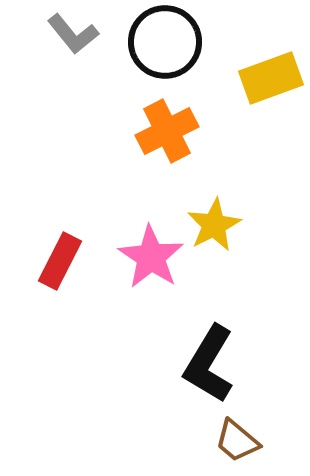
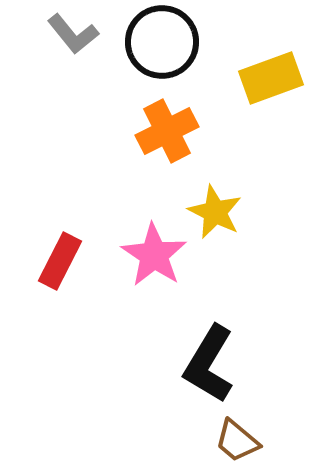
black circle: moved 3 px left
yellow star: moved 1 px right, 13 px up; rotated 18 degrees counterclockwise
pink star: moved 3 px right, 2 px up
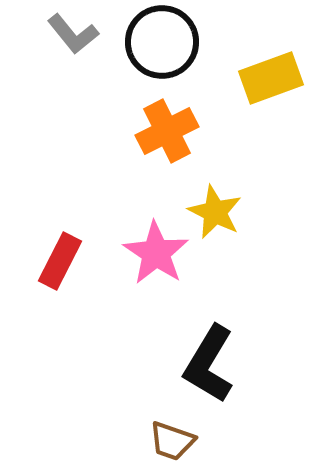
pink star: moved 2 px right, 2 px up
brown trapezoid: moved 65 px left; rotated 21 degrees counterclockwise
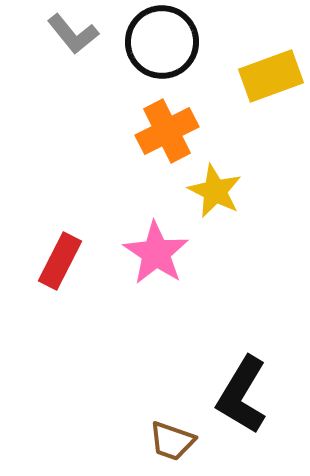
yellow rectangle: moved 2 px up
yellow star: moved 21 px up
black L-shape: moved 33 px right, 31 px down
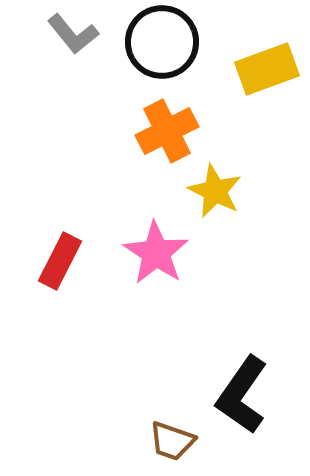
yellow rectangle: moved 4 px left, 7 px up
black L-shape: rotated 4 degrees clockwise
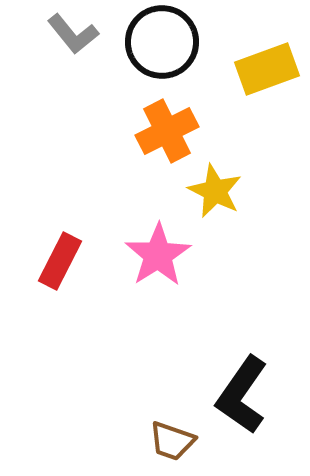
pink star: moved 2 px right, 2 px down; rotated 6 degrees clockwise
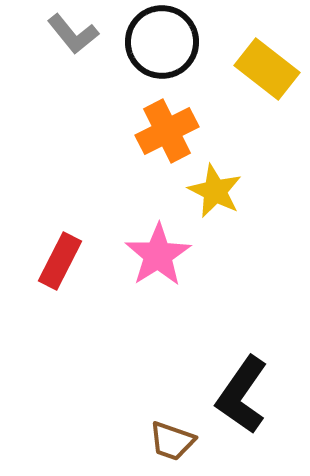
yellow rectangle: rotated 58 degrees clockwise
